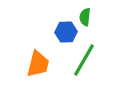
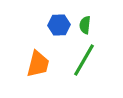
green semicircle: moved 8 px down
blue hexagon: moved 7 px left, 7 px up
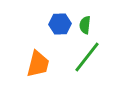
blue hexagon: moved 1 px right, 1 px up
green line: moved 3 px right, 3 px up; rotated 8 degrees clockwise
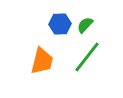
green semicircle: rotated 36 degrees clockwise
orange trapezoid: moved 4 px right, 3 px up
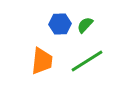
green line: moved 4 px down; rotated 20 degrees clockwise
orange trapezoid: rotated 8 degrees counterclockwise
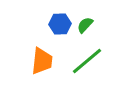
green line: rotated 8 degrees counterclockwise
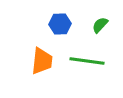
green semicircle: moved 15 px right
green line: rotated 48 degrees clockwise
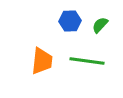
blue hexagon: moved 10 px right, 3 px up
